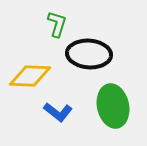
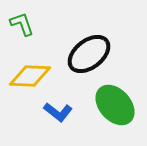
green L-shape: moved 35 px left; rotated 36 degrees counterclockwise
black ellipse: rotated 42 degrees counterclockwise
green ellipse: moved 2 px right, 1 px up; rotated 30 degrees counterclockwise
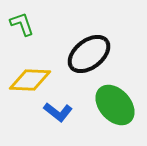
yellow diamond: moved 4 px down
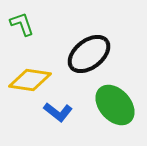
yellow diamond: rotated 6 degrees clockwise
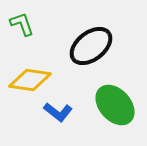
black ellipse: moved 2 px right, 8 px up
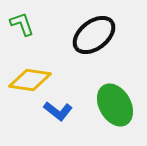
black ellipse: moved 3 px right, 11 px up
green ellipse: rotated 12 degrees clockwise
blue L-shape: moved 1 px up
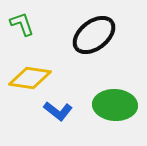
yellow diamond: moved 2 px up
green ellipse: rotated 57 degrees counterclockwise
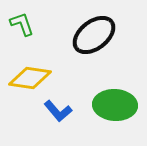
blue L-shape: rotated 12 degrees clockwise
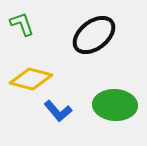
yellow diamond: moved 1 px right, 1 px down; rotated 6 degrees clockwise
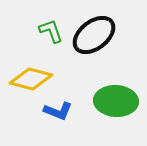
green L-shape: moved 29 px right, 7 px down
green ellipse: moved 1 px right, 4 px up
blue L-shape: rotated 28 degrees counterclockwise
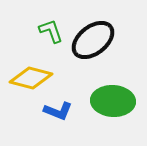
black ellipse: moved 1 px left, 5 px down
yellow diamond: moved 1 px up
green ellipse: moved 3 px left
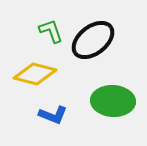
yellow diamond: moved 4 px right, 4 px up
blue L-shape: moved 5 px left, 4 px down
